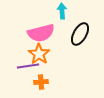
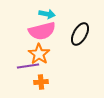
cyan arrow: moved 15 px left, 3 px down; rotated 105 degrees clockwise
pink semicircle: moved 1 px right, 2 px up
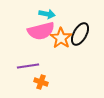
pink semicircle: moved 1 px left
orange star: moved 22 px right, 16 px up
orange cross: rotated 24 degrees clockwise
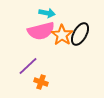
cyan arrow: moved 1 px up
orange star: moved 1 px right, 3 px up
purple line: rotated 35 degrees counterclockwise
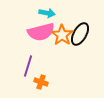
pink semicircle: moved 1 px down
purple line: rotated 30 degrees counterclockwise
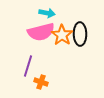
black ellipse: rotated 30 degrees counterclockwise
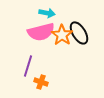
black ellipse: moved 1 px left, 1 px up; rotated 30 degrees counterclockwise
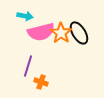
cyan arrow: moved 22 px left, 3 px down
orange star: moved 1 px left, 2 px up
